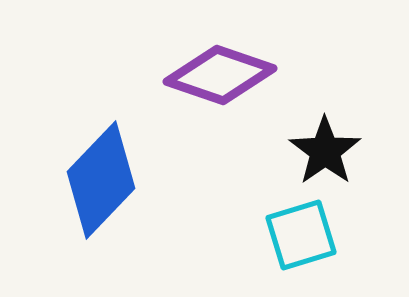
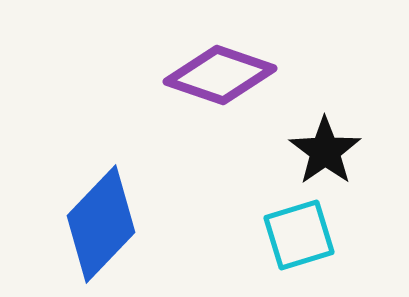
blue diamond: moved 44 px down
cyan square: moved 2 px left
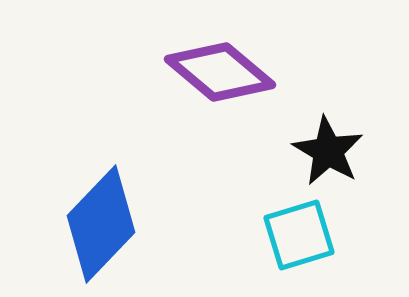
purple diamond: moved 3 px up; rotated 21 degrees clockwise
black star: moved 3 px right; rotated 6 degrees counterclockwise
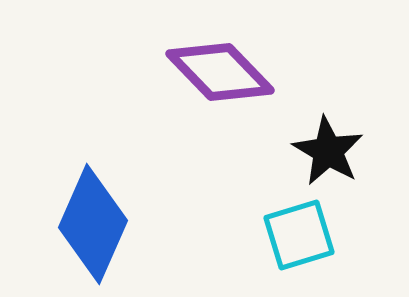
purple diamond: rotated 6 degrees clockwise
blue diamond: moved 8 px left; rotated 20 degrees counterclockwise
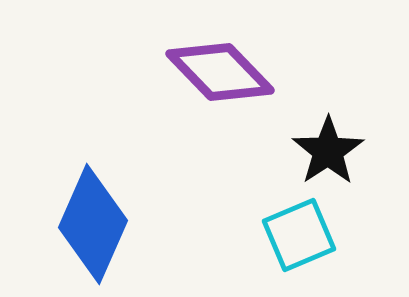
black star: rotated 8 degrees clockwise
cyan square: rotated 6 degrees counterclockwise
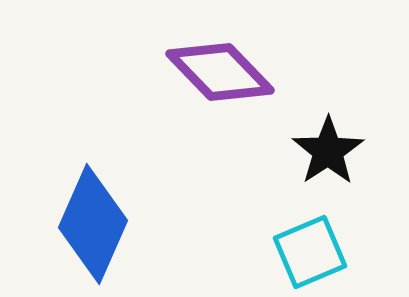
cyan square: moved 11 px right, 17 px down
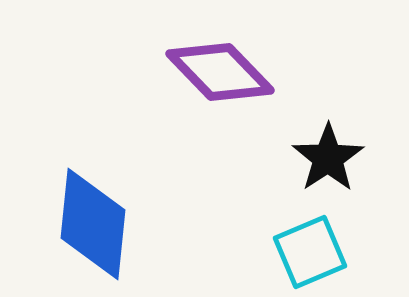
black star: moved 7 px down
blue diamond: rotated 18 degrees counterclockwise
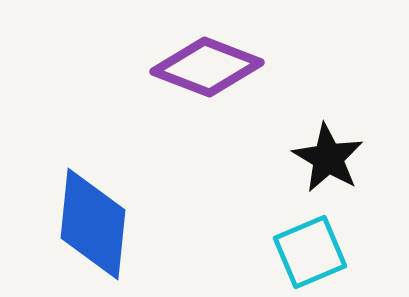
purple diamond: moved 13 px left, 5 px up; rotated 25 degrees counterclockwise
black star: rotated 8 degrees counterclockwise
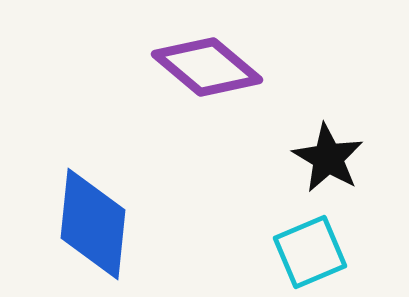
purple diamond: rotated 19 degrees clockwise
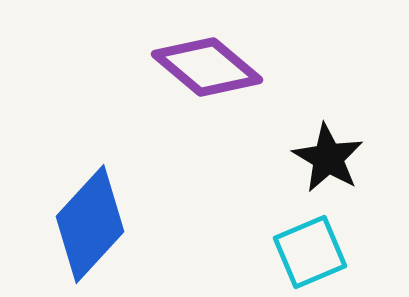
blue diamond: moved 3 px left; rotated 37 degrees clockwise
